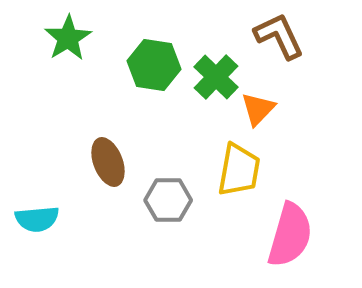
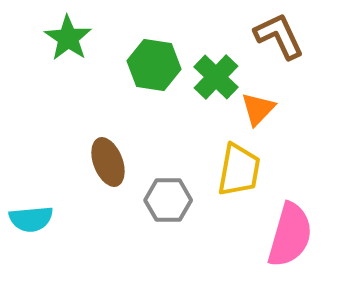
green star: rotated 6 degrees counterclockwise
cyan semicircle: moved 6 px left
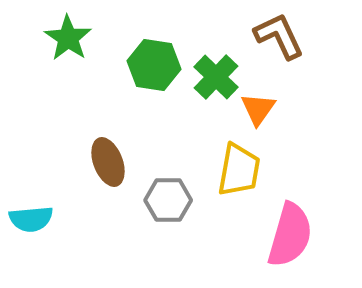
orange triangle: rotated 9 degrees counterclockwise
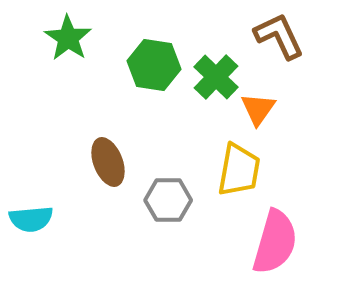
pink semicircle: moved 15 px left, 7 px down
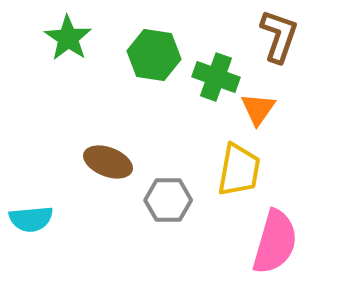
brown L-shape: rotated 44 degrees clockwise
green hexagon: moved 10 px up
green cross: rotated 24 degrees counterclockwise
brown ellipse: rotated 48 degrees counterclockwise
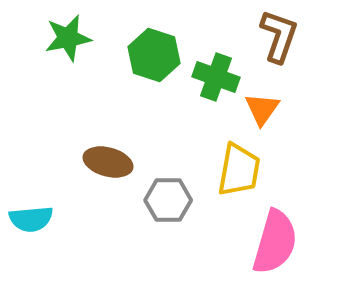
green star: rotated 27 degrees clockwise
green hexagon: rotated 9 degrees clockwise
orange triangle: moved 4 px right
brown ellipse: rotated 6 degrees counterclockwise
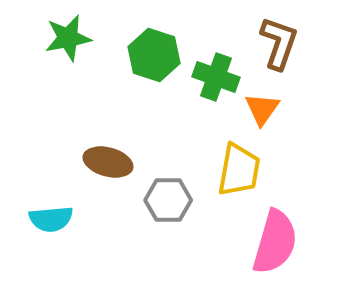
brown L-shape: moved 7 px down
cyan semicircle: moved 20 px right
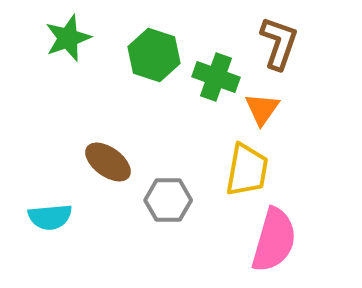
green star: rotated 9 degrees counterclockwise
brown ellipse: rotated 21 degrees clockwise
yellow trapezoid: moved 8 px right
cyan semicircle: moved 1 px left, 2 px up
pink semicircle: moved 1 px left, 2 px up
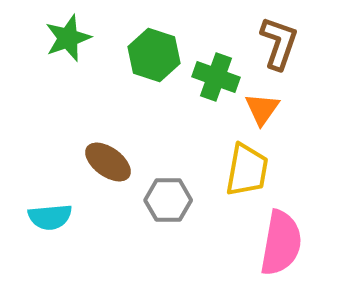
pink semicircle: moved 7 px right, 3 px down; rotated 6 degrees counterclockwise
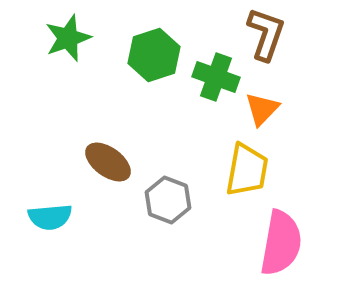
brown L-shape: moved 13 px left, 9 px up
green hexagon: rotated 24 degrees clockwise
orange triangle: rotated 9 degrees clockwise
gray hexagon: rotated 21 degrees clockwise
